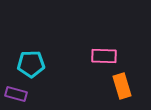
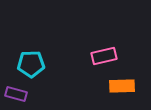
pink rectangle: rotated 15 degrees counterclockwise
orange rectangle: rotated 75 degrees counterclockwise
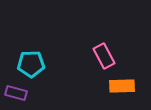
pink rectangle: rotated 75 degrees clockwise
purple rectangle: moved 1 px up
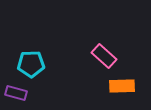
pink rectangle: rotated 20 degrees counterclockwise
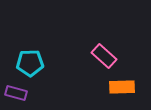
cyan pentagon: moved 1 px left, 1 px up
orange rectangle: moved 1 px down
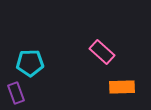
pink rectangle: moved 2 px left, 4 px up
purple rectangle: rotated 55 degrees clockwise
